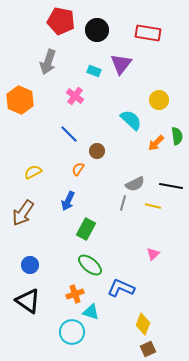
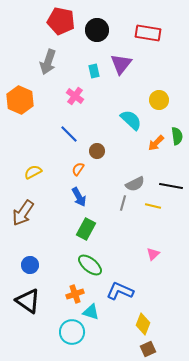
cyan rectangle: rotated 56 degrees clockwise
blue arrow: moved 11 px right, 4 px up; rotated 54 degrees counterclockwise
blue L-shape: moved 1 px left, 3 px down
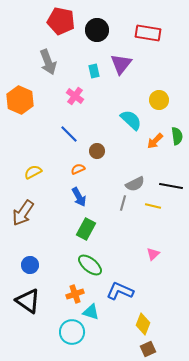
gray arrow: rotated 40 degrees counterclockwise
orange arrow: moved 1 px left, 2 px up
orange semicircle: rotated 32 degrees clockwise
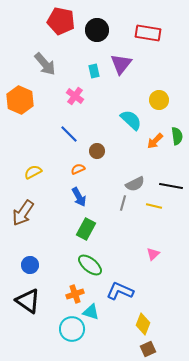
gray arrow: moved 3 px left, 2 px down; rotated 20 degrees counterclockwise
yellow line: moved 1 px right
cyan circle: moved 3 px up
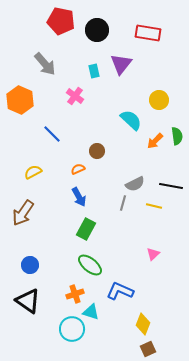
blue line: moved 17 px left
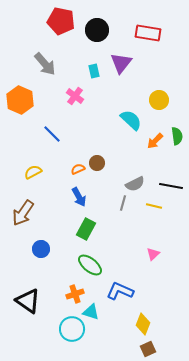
purple triangle: moved 1 px up
brown circle: moved 12 px down
blue circle: moved 11 px right, 16 px up
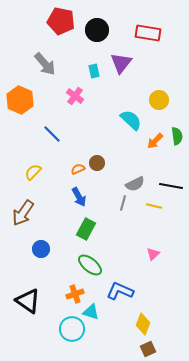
yellow semicircle: rotated 18 degrees counterclockwise
